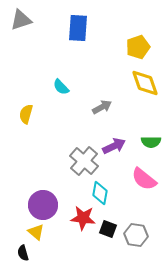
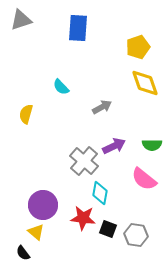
green semicircle: moved 1 px right, 3 px down
black semicircle: rotated 21 degrees counterclockwise
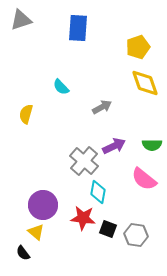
cyan diamond: moved 2 px left, 1 px up
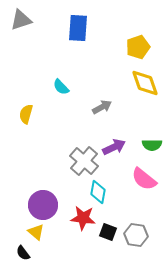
purple arrow: moved 1 px down
black square: moved 3 px down
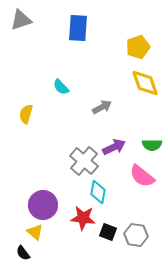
pink semicircle: moved 2 px left, 3 px up
yellow triangle: moved 1 px left
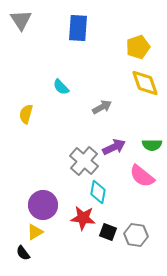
gray triangle: rotated 45 degrees counterclockwise
yellow triangle: rotated 48 degrees clockwise
